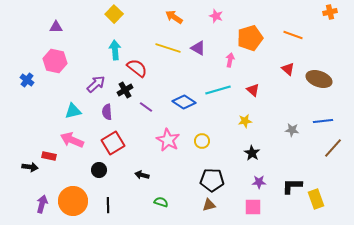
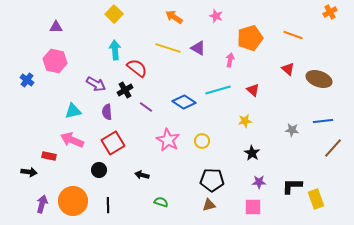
orange cross at (330, 12): rotated 16 degrees counterclockwise
purple arrow at (96, 84): rotated 72 degrees clockwise
black arrow at (30, 167): moved 1 px left, 5 px down
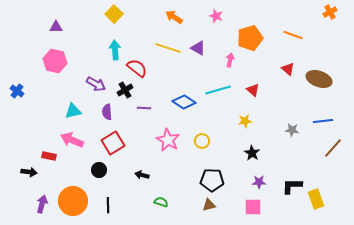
blue cross at (27, 80): moved 10 px left, 11 px down
purple line at (146, 107): moved 2 px left, 1 px down; rotated 32 degrees counterclockwise
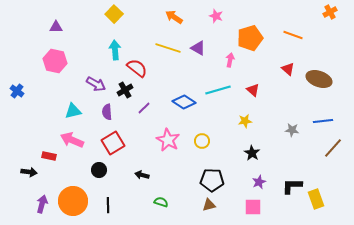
purple line at (144, 108): rotated 48 degrees counterclockwise
purple star at (259, 182): rotated 24 degrees counterclockwise
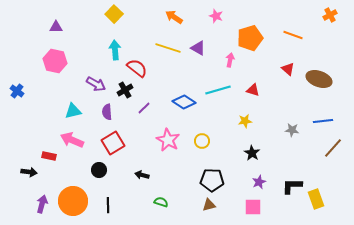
orange cross at (330, 12): moved 3 px down
red triangle at (253, 90): rotated 24 degrees counterclockwise
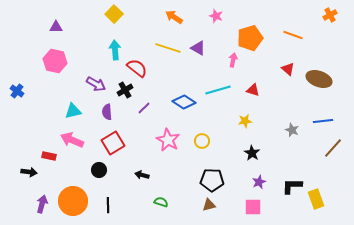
pink arrow at (230, 60): moved 3 px right
gray star at (292, 130): rotated 16 degrees clockwise
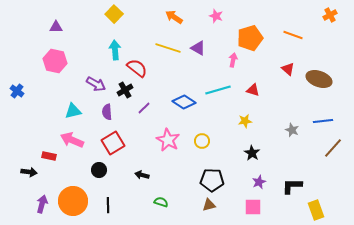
yellow rectangle at (316, 199): moved 11 px down
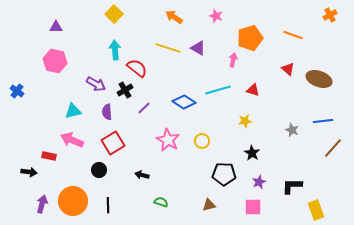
black pentagon at (212, 180): moved 12 px right, 6 px up
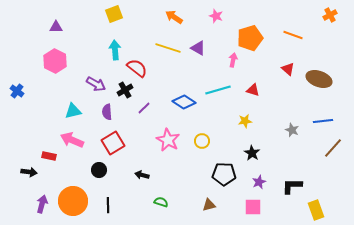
yellow square at (114, 14): rotated 24 degrees clockwise
pink hexagon at (55, 61): rotated 15 degrees clockwise
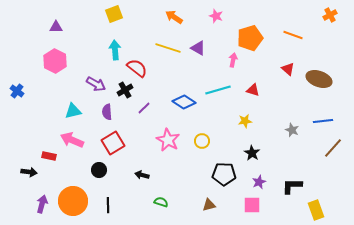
pink square at (253, 207): moved 1 px left, 2 px up
